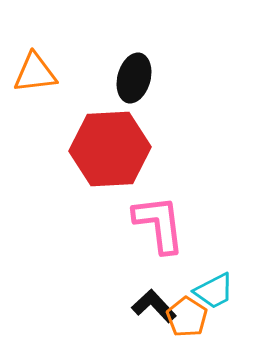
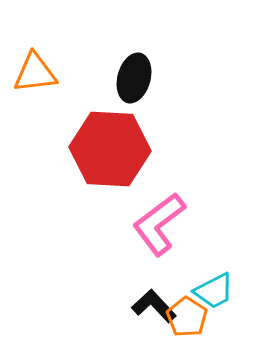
red hexagon: rotated 6 degrees clockwise
pink L-shape: rotated 120 degrees counterclockwise
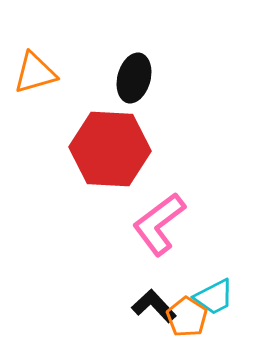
orange triangle: rotated 9 degrees counterclockwise
cyan trapezoid: moved 6 px down
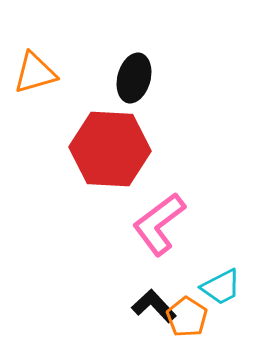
cyan trapezoid: moved 7 px right, 10 px up
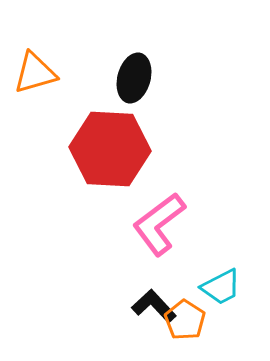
orange pentagon: moved 2 px left, 3 px down
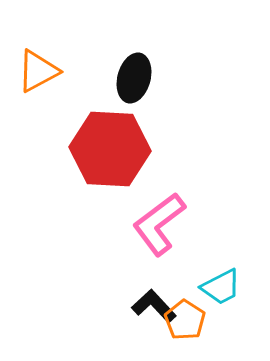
orange triangle: moved 3 px right, 2 px up; rotated 12 degrees counterclockwise
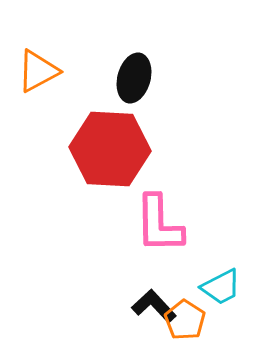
pink L-shape: rotated 54 degrees counterclockwise
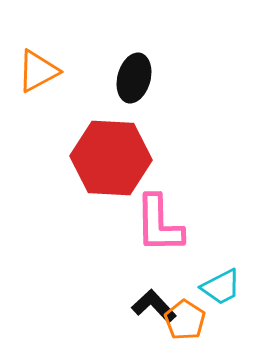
red hexagon: moved 1 px right, 9 px down
